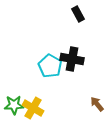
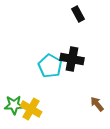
yellow cross: moved 2 px left, 1 px down
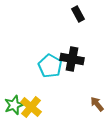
green star: rotated 18 degrees counterclockwise
yellow cross: moved 2 px up; rotated 10 degrees clockwise
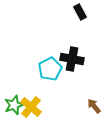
black rectangle: moved 2 px right, 2 px up
cyan pentagon: moved 3 px down; rotated 15 degrees clockwise
brown arrow: moved 3 px left, 2 px down
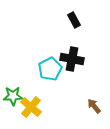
black rectangle: moved 6 px left, 8 px down
green star: moved 1 px left, 9 px up; rotated 18 degrees clockwise
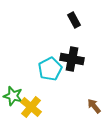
green star: rotated 18 degrees clockwise
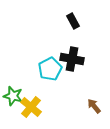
black rectangle: moved 1 px left, 1 px down
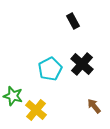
black cross: moved 10 px right, 5 px down; rotated 30 degrees clockwise
yellow cross: moved 5 px right, 3 px down
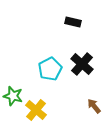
black rectangle: moved 1 px down; rotated 49 degrees counterclockwise
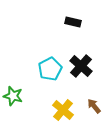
black cross: moved 1 px left, 2 px down
yellow cross: moved 27 px right
